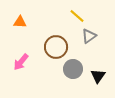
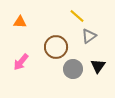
black triangle: moved 10 px up
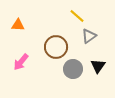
orange triangle: moved 2 px left, 3 px down
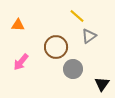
black triangle: moved 4 px right, 18 px down
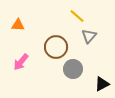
gray triangle: rotated 14 degrees counterclockwise
black triangle: rotated 28 degrees clockwise
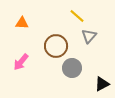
orange triangle: moved 4 px right, 2 px up
brown circle: moved 1 px up
gray circle: moved 1 px left, 1 px up
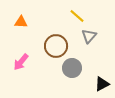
orange triangle: moved 1 px left, 1 px up
